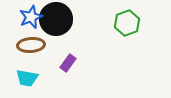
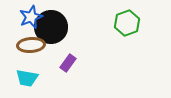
black circle: moved 5 px left, 8 px down
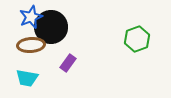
green hexagon: moved 10 px right, 16 px down
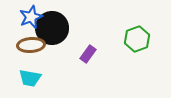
black circle: moved 1 px right, 1 px down
purple rectangle: moved 20 px right, 9 px up
cyan trapezoid: moved 3 px right
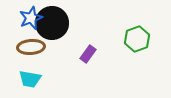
blue star: moved 1 px down
black circle: moved 5 px up
brown ellipse: moved 2 px down
cyan trapezoid: moved 1 px down
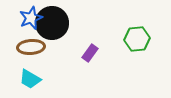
green hexagon: rotated 15 degrees clockwise
purple rectangle: moved 2 px right, 1 px up
cyan trapezoid: rotated 20 degrees clockwise
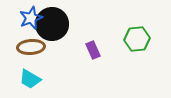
black circle: moved 1 px down
purple rectangle: moved 3 px right, 3 px up; rotated 60 degrees counterclockwise
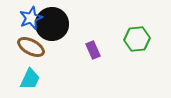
brown ellipse: rotated 32 degrees clockwise
cyan trapezoid: rotated 95 degrees counterclockwise
